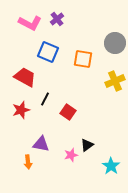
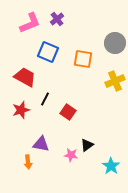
pink L-shape: rotated 50 degrees counterclockwise
pink star: rotated 24 degrees clockwise
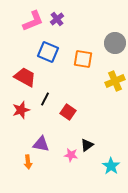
pink L-shape: moved 3 px right, 2 px up
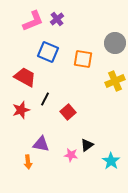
red square: rotated 14 degrees clockwise
cyan star: moved 5 px up
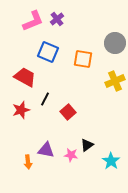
purple triangle: moved 5 px right, 6 px down
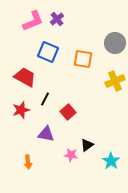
purple triangle: moved 16 px up
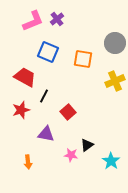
black line: moved 1 px left, 3 px up
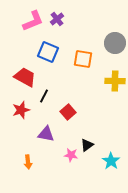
yellow cross: rotated 24 degrees clockwise
